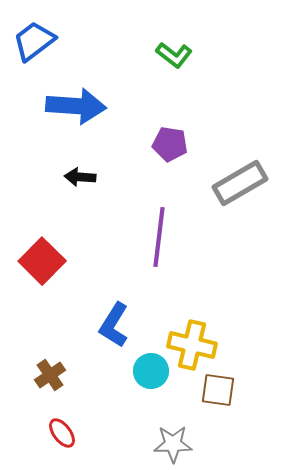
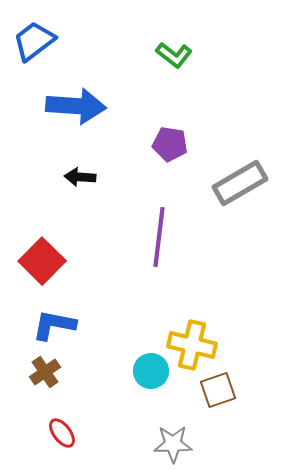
blue L-shape: moved 60 px left; rotated 69 degrees clockwise
brown cross: moved 5 px left, 3 px up
brown square: rotated 27 degrees counterclockwise
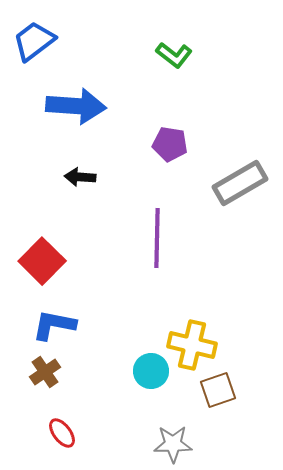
purple line: moved 2 px left, 1 px down; rotated 6 degrees counterclockwise
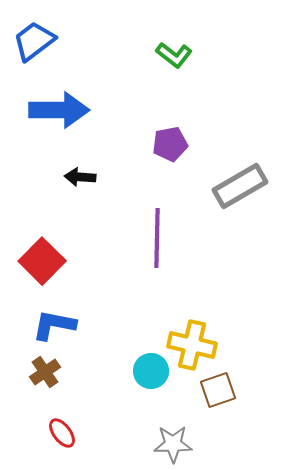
blue arrow: moved 17 px left, 4 px down; rotated 4 degrees counterclockwise
purple pentagon: rotated 20 degrees counterclockwise
gray rectangle: moved 3 px down
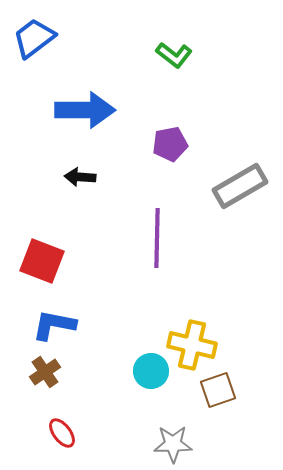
blue trapezoid: moved 3 px up
blue arrow: moved 26 px right
red square: rotated 24 degrees counterclockwise
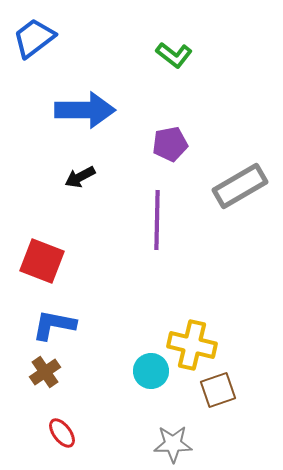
black arrow: rotated 32 degrees counterclockwise
purple line: moved 18 px up
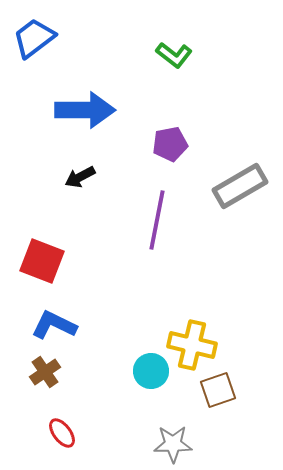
purple line: rotated 10 degrees clockwise
blue L-shape: rotated 15 degrees clockwise
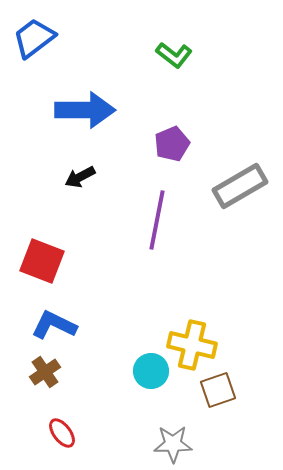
purple pentagon: moved 2 px right; rotated 12 degrees counterclockwise
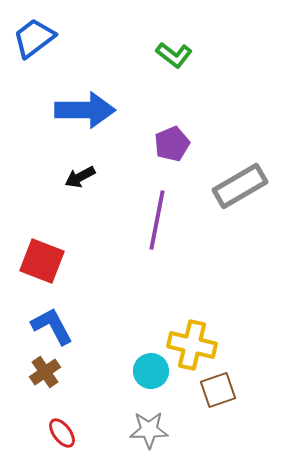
blue L-shape: moved 2 px left, 1 px down; rotated 36 degrees clockwise
gray star: moved 24 px left, 14 px up
